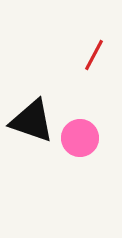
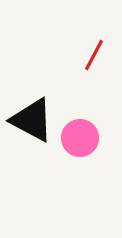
black triangle: moved 1 px up; rotated 9 degrees clockwise
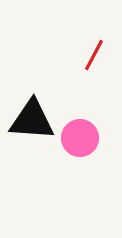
black triangle: rotated 24 degrees counterclockwise
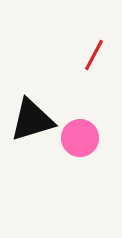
black triangle: rotated 21 degrees counterclockwise
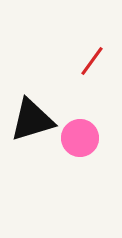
red line: moved 2 px left, 6 px down; rotated 8 degrees clockwise
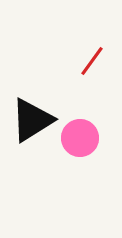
black triangle: rotated 15 degrees counterclockwise
